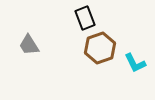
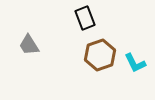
brown hexagon: moved 7 px down
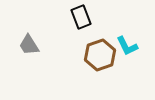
black rectangle: moved 4 px left, 1 px up
cyan L-shape: moved 8 px left, 17 px up
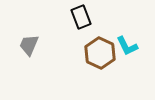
gray trapezoid: rotated 55 degrees clockwise
brown hexagon: moved 2 px up; rotated 16 degrees counterclockwise
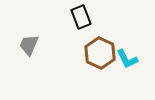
cyan L-shape: moved 13 px down
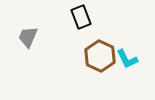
gray trapezoid: moved 1 px left, 8 px up
brown hexagon: moved 3 px down
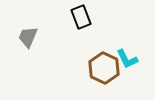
brown hexagon: moved 4 px right, 12 px down
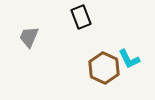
gray trapezoid: moved 1 px right
cyan L-shape: moved 2 px right
